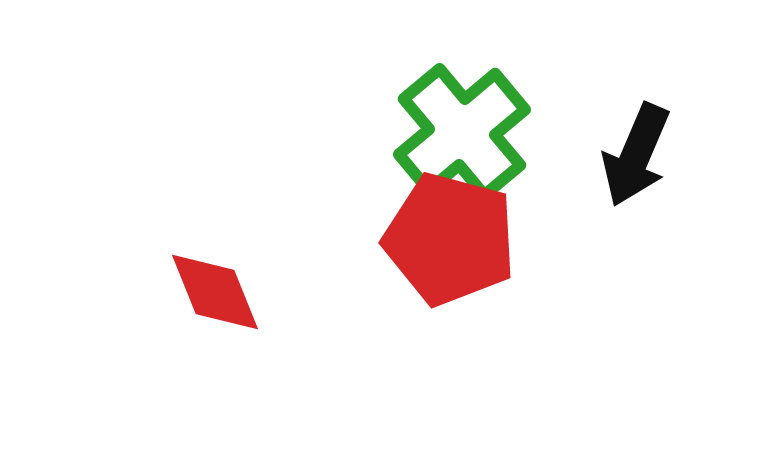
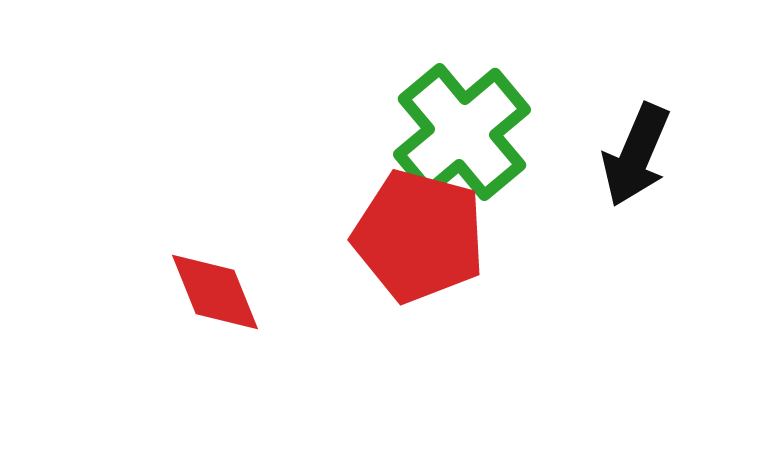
red pentagon: moved 31 px left, 3 px up
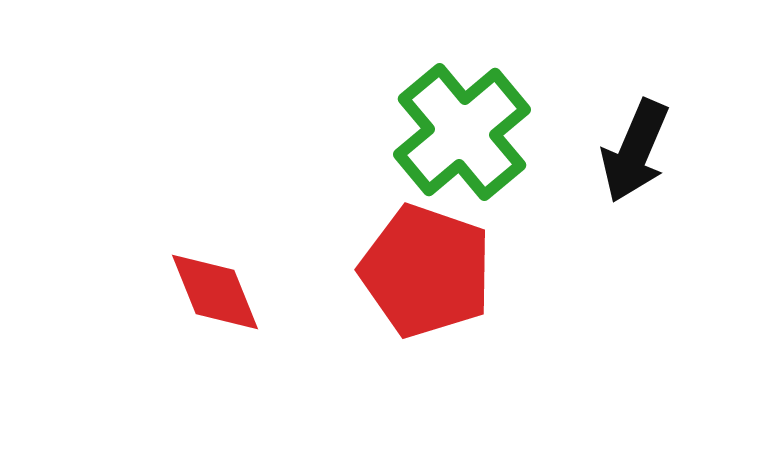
black arrow: moved 1 px left, 4 px up
red pentagon: moved 7 px right, 35 px down; rotated 4 degrees clockwise
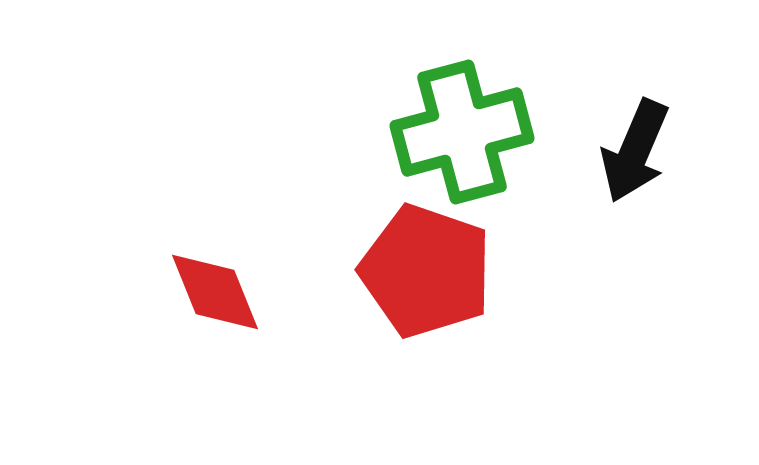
green cross: rotated 25 degrees clockwise
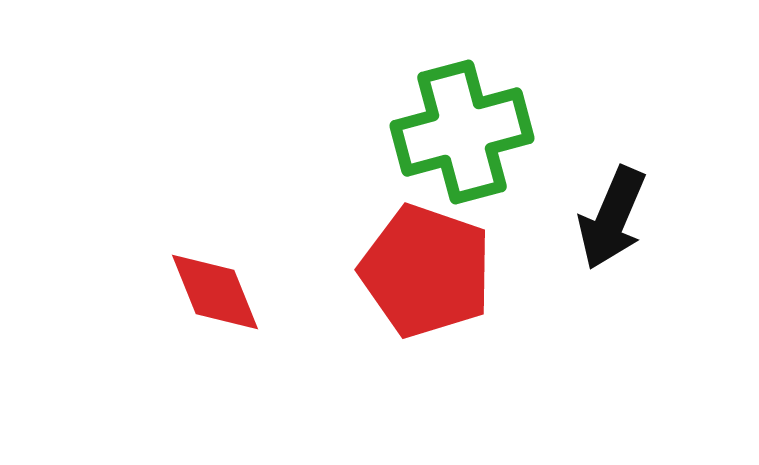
black arrow: moved 23 px left, 67 px down
